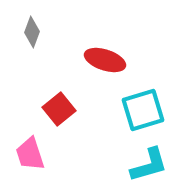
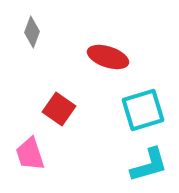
red ellipse: moved 3 px right, 3 px up
red square: rotated 16 degrees counterclockwise
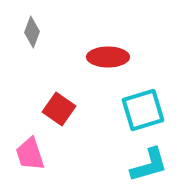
red ellipse: rotated 18 degrees counterclockwise
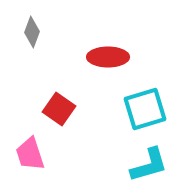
cyan square: moved 2 px right, 1 px up
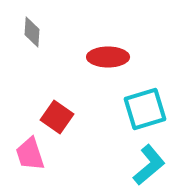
gray diamond: rotated 16 degrees counterclockwise
red square: moved 2 px left, 8 px down
cyan L-shape: rotated 24 degrees counterclockwise
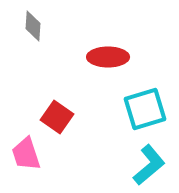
gray diamond: moved 1 px right, 6 px up
pink trapezoid: moved 4 px left
